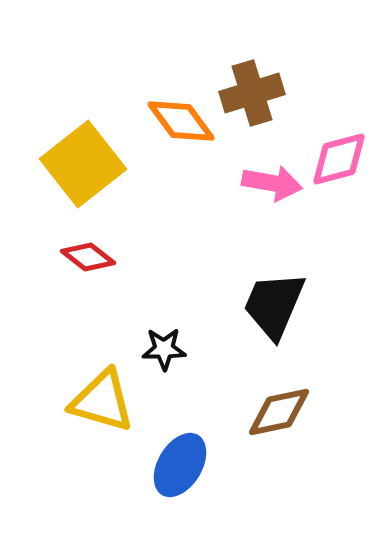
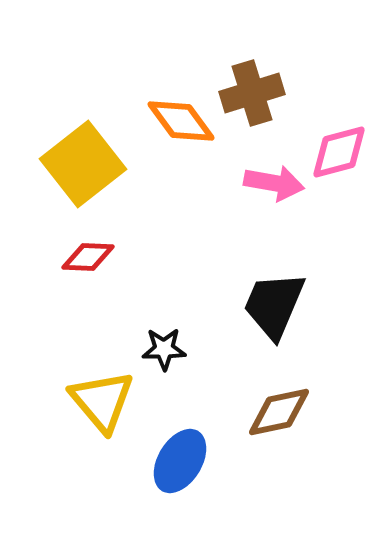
pink diamond: moved 7 px up
pink arrow: moved 2 px right
red diamond: rotated 36 degrees counterclockwise
yellow triangle: rotated 34 degrees clockwise
blue ellipse: moved 4 px up
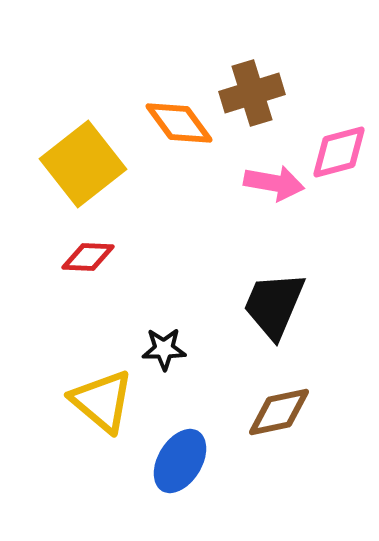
orange diamond: moved 2 px left, 2 px down
yellow triangle: rotated 10 degrees counterclockwise
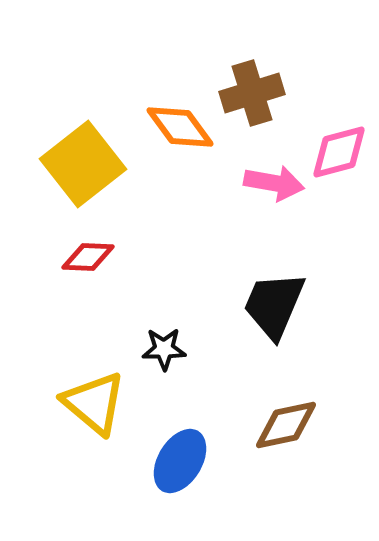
orange diamond: moved 1 px right, 4 px down
yellow triangle: moved 8 px left, 2 px down
brown diamond: moved 7 px right, 13 px down
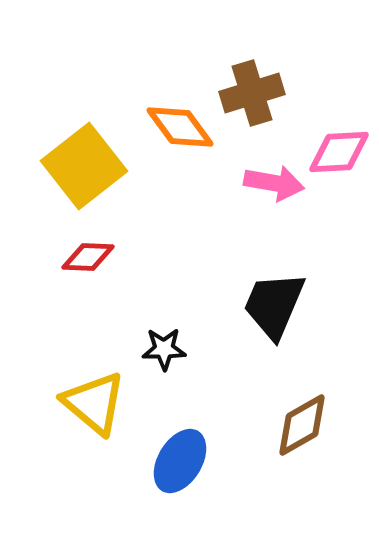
pink diamond: rotated 12 degrees clockwise
yellow square: moved 1 px right, 2 px down
brown diamond: moved 16 px right; rotated 18 degrees counterclockwise
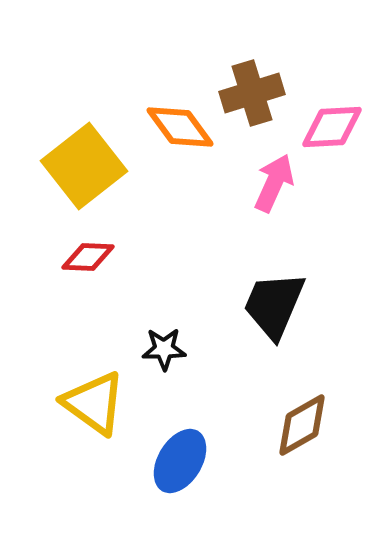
pink diamond: moved 7 px left, 25 px up
pink arrow: rotated 76 degrees counterclockwise
yellow triangle: rotated 4 degrees counterclockwise
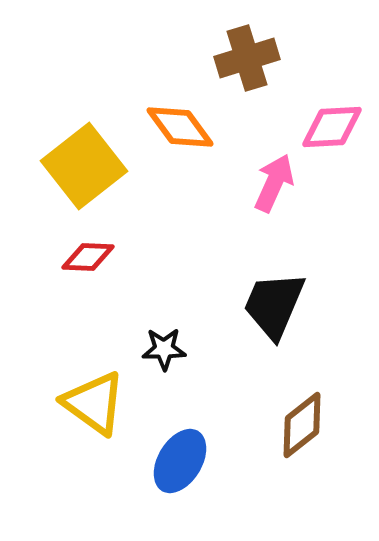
brown cross: moved 5 px left, 35 px up
brown diamond: rotated 8 degrees counterclockwise
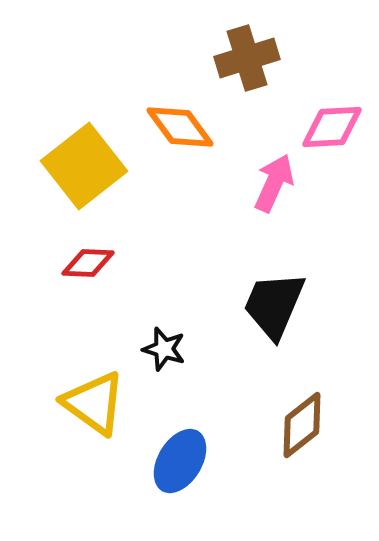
red diamond: moved 6 px down
black star: rotated 18 degrees clockwise
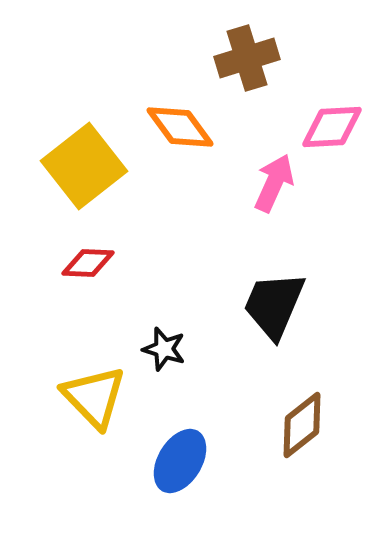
yellow triangle: moved 6 px up; rotated 10 degrees clockwise
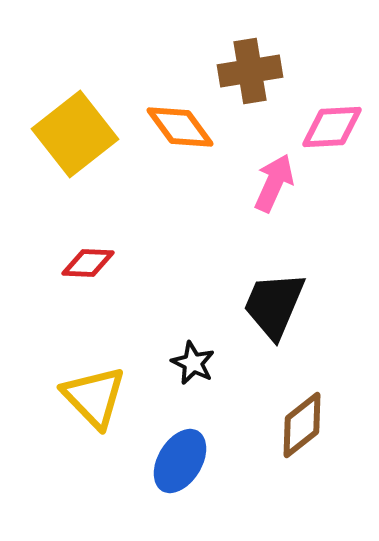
brown cross: moved 3 px right, 13 px down; rotated 8 degrees clockwise
yellow square: moved 9 px left, 32 px up
black star: moved 29 px right, 14 px down; rotated 9 degrees clockwise
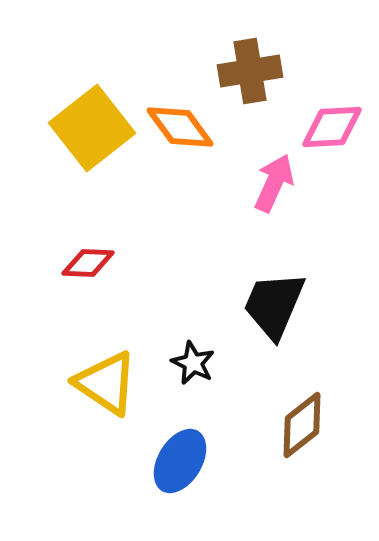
yellow square: moved 17 px right, 6 px up
yellow triangle: moved 12 px right, 14 px up; rotated 12 degrees counterclockwise
